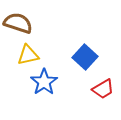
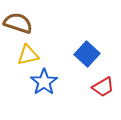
blue square: moved 2 px right, 3 px up
red trapezoid: moved 2 px up
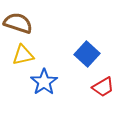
yellow triangle: moved 5 px left
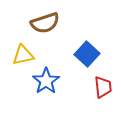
brown semicircle: moved 27 px right; rotated 144 degrees clockwise
blue star: moved 2 px right, 1 px up
red trapezoid: rotated 65 degrees counterclockwise
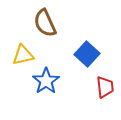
brown semicircle: rotated 84 degrees clockwise
red trapezoid: moved 2 px right
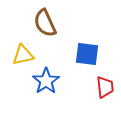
blue square: rotated 35 degrees counterclockwise
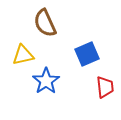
blue square: rotated 30 degrees counterclockwise
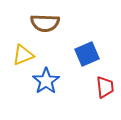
brown semicircle: rotated 64 degrees counterclockwise
yellow triangle: rotated 10 degrees counterclockwise
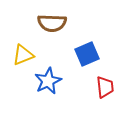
brown semicircle: moved 7 px right
blue star: moved 2 px right; rotated 8 degrees clockwise
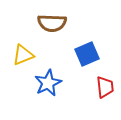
blue star: moved 2 px down
